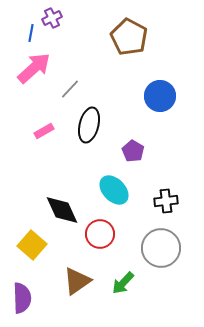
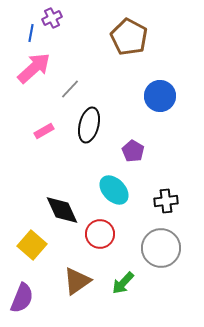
purple semicircle: rotated 24 degrees clockwise
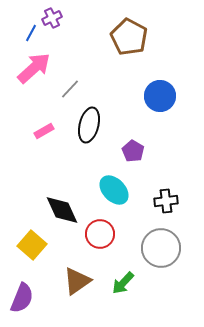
blue line: rotated 18 degrees clockwise
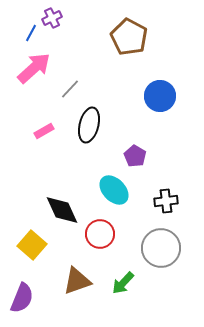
purple pentagon: moved 2 px right, 5 px down
brown triangle: rotated 16 degrees clockwise
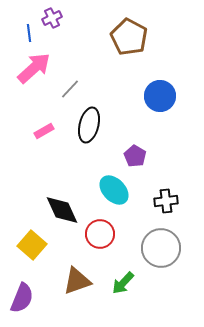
blue line: moved 2 px left; rotated 36 degrees counterclockwise
